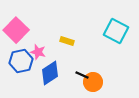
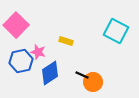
pink square: moved 5 px up
yellow rectangle: moved 1 px left
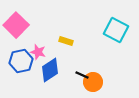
cyan square: moved 1 px up
blue diamond: moved 3 px up
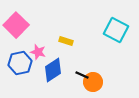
blue hexagon: moved 1 px left, 2 px down
blue diamond: moved 3 px right
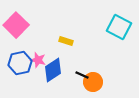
cyan square: moved 3 px right, 3 px up
pink star: moved 8 px down
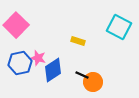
yellow rectangle: moved 12 px right
pink star: moved 2 px up
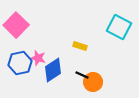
yellow rectangle: moved 2 px right, 5 px down
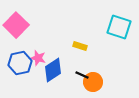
cyan square: rotated 10 degrees counterclockwise
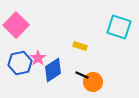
pink star: rotated 21 degrees clockwise
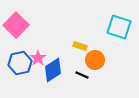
orange circle: moved 2 px right, 22 px up
